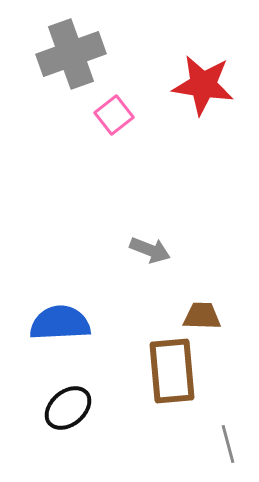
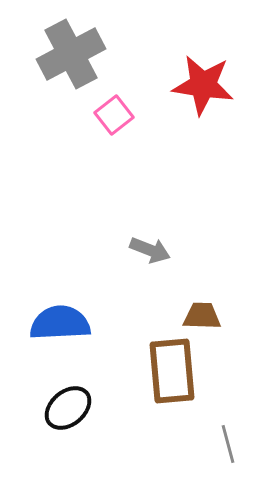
gray cross: rotated 8 degrees counterclockwise
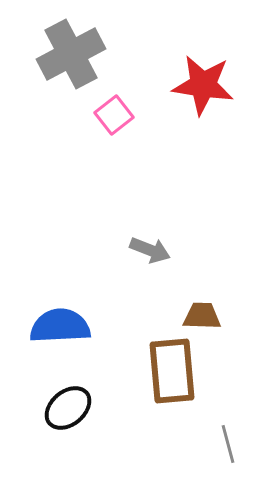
blue semicircle: moved 3 px down
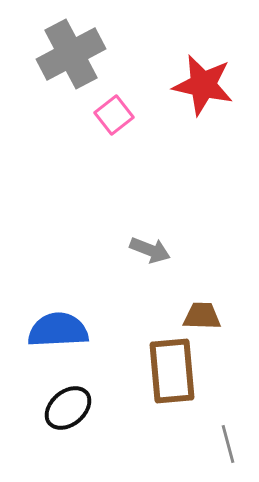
red star: rotated 4 degrees clockwise
blue semicircle: moved 2 px left, 4 px down
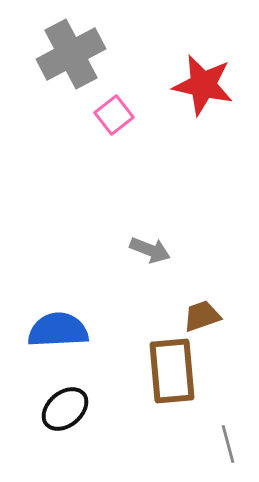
brown trapezoid: rotated 21 degrees counterclockwise
black ellipse: moved 3 px left, 1 px down
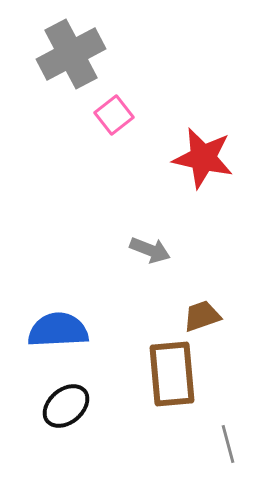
red star: moved 73 px down
brown rectangle: moved 3 px down
black ellipse: moved 1 px right, 3 px up
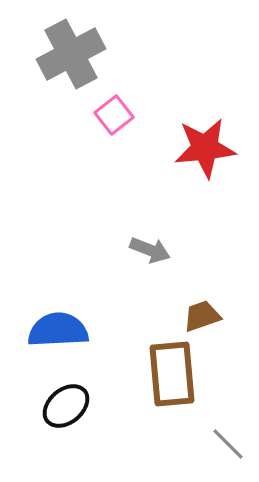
red star: moved 2 px right, 10 px up; rotated 18 degrees counterclockwise
gray line: rotated 30 degrees counterclockwise
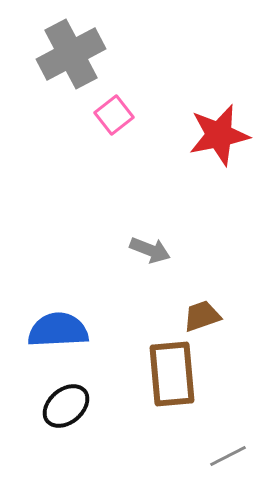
red star: moved 14 px right, 13 px up; rotated 6 degrees counterclockwise
gray line: moved 12 px down; rotated 72 degrees counterclockwise
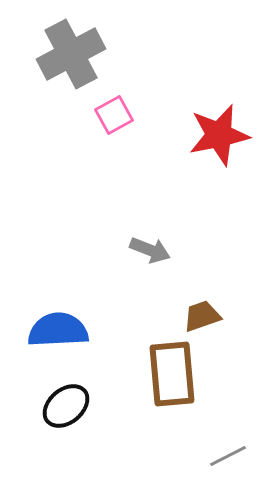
pink square: rotated 9 degrees clockwise
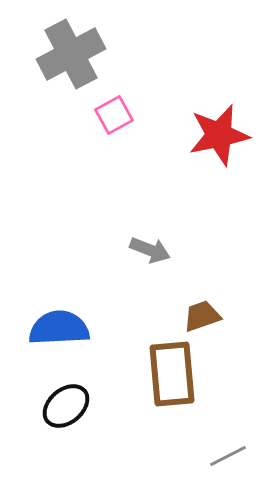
blue semicircle: moved 1 px right, 2 px up
